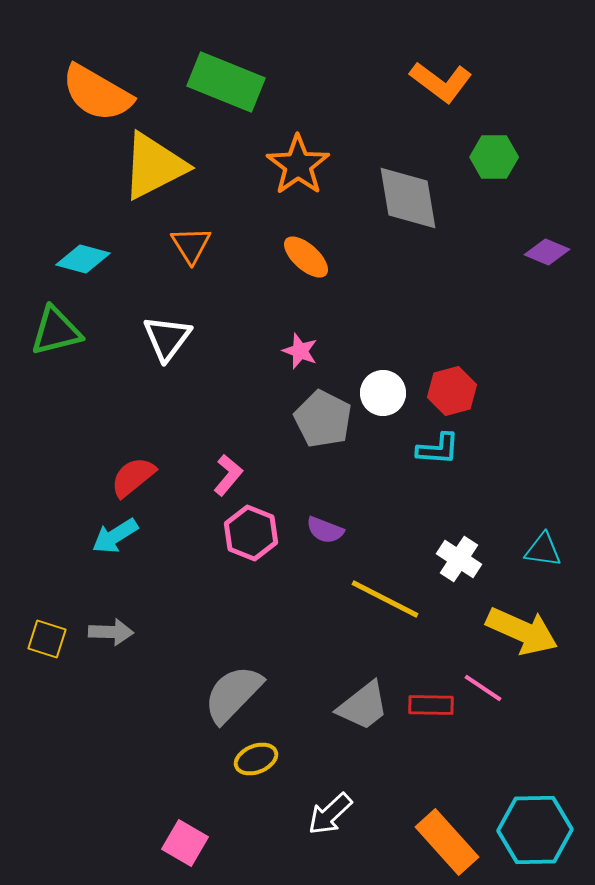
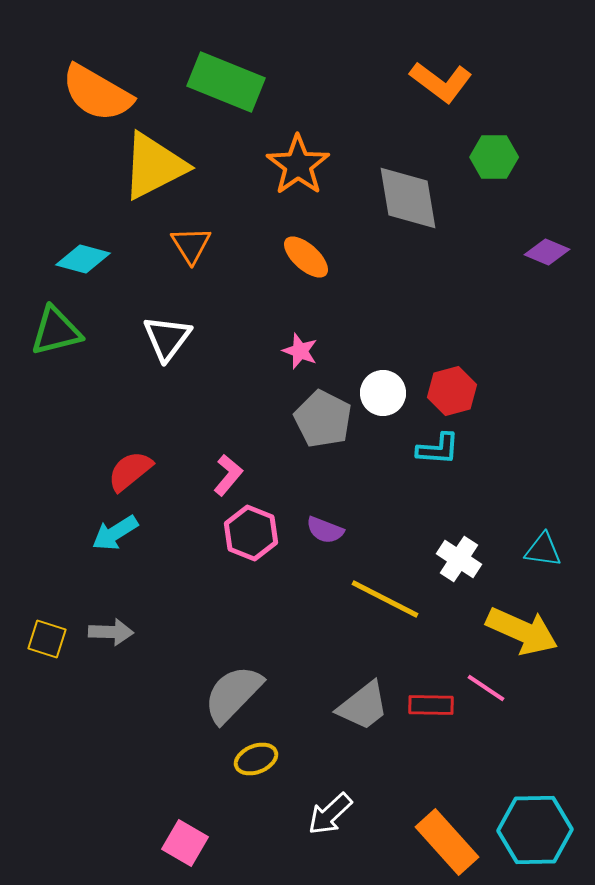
red semicircle: moved 3 px left, 6 px up
cyan arrow: moved 3 px up
pink line: moved 3 px right
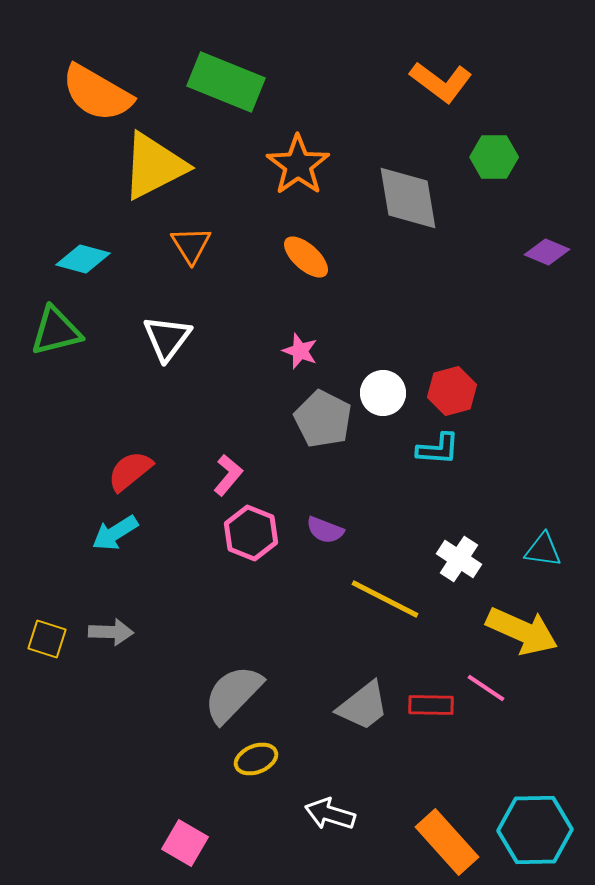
white arrow: rotated 60 degrees clockwise
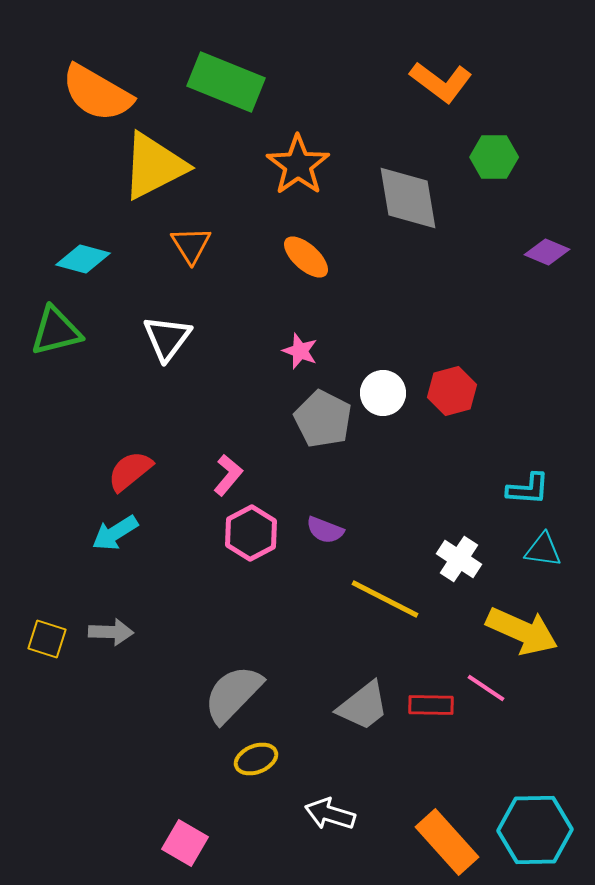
cyan L-shape: moved 90 px right, 40 px down
pink hexagon: rotated 10 degrees clockwise
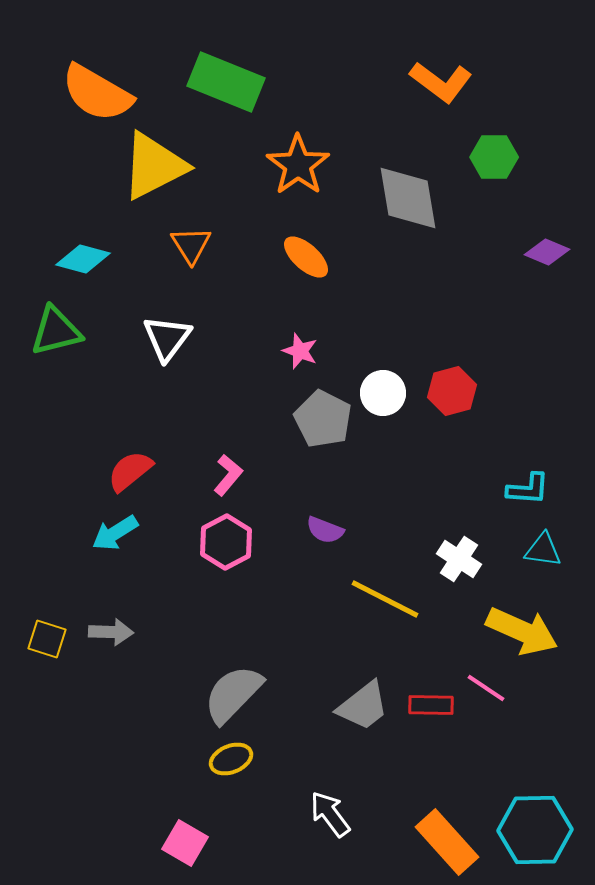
pink hexagon: moved 25 px left, 9 px down
yellow ellipse: moved 25 px left
white arrow: rotated 36 degrees clockwise
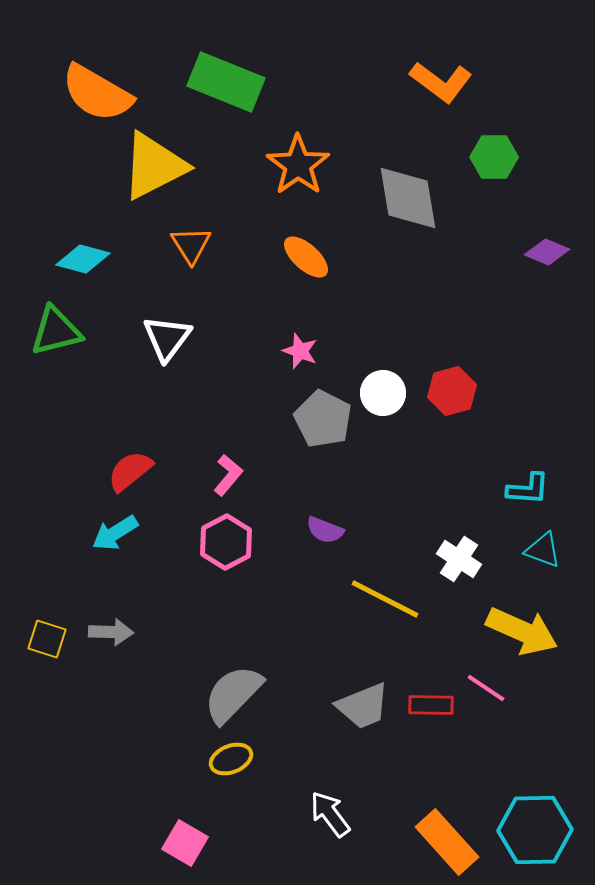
cyan triangle: rotated 12 degrees clockwise
gray trapezoid: rotated 16 degrees clockwise
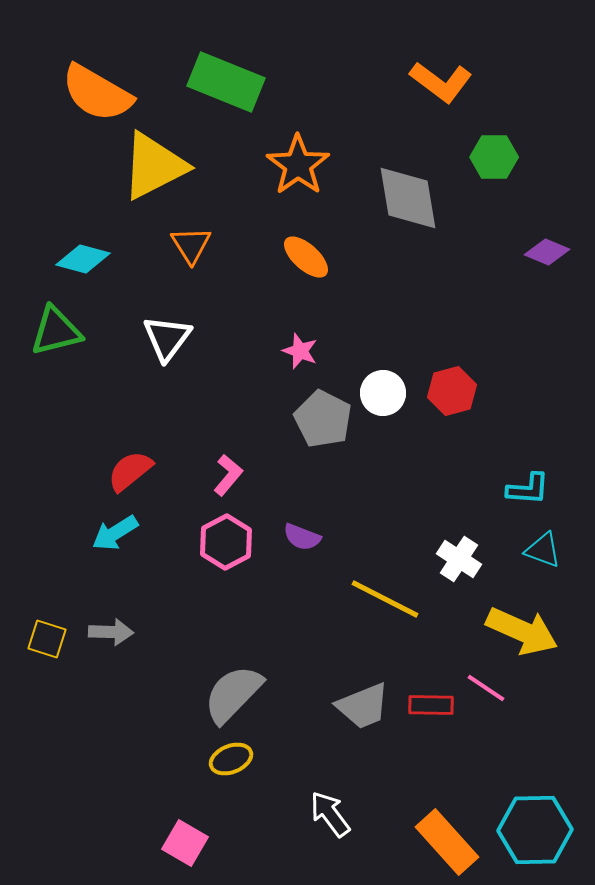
purple semicircle: moved 23 px left, 7 px down
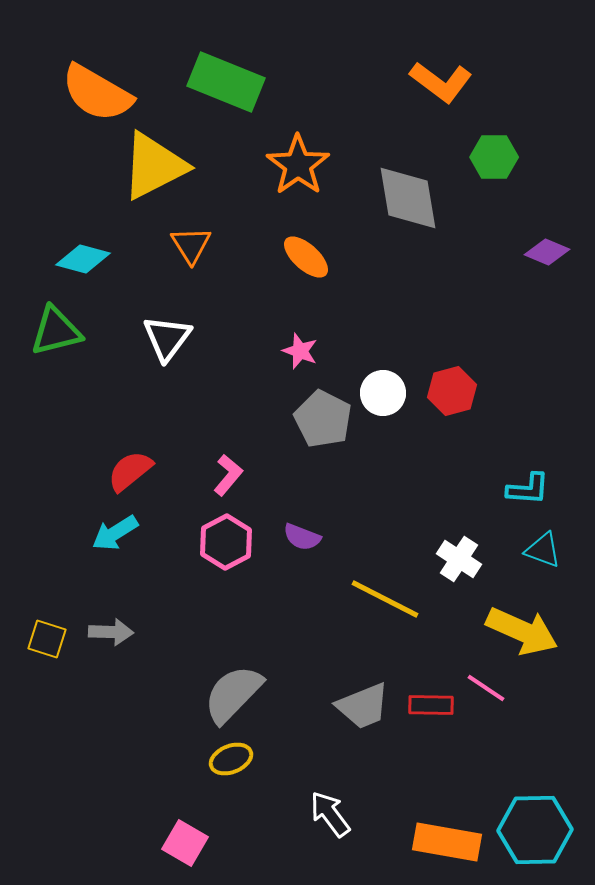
orange rectangle: rotated 38 degrees counterclockwise
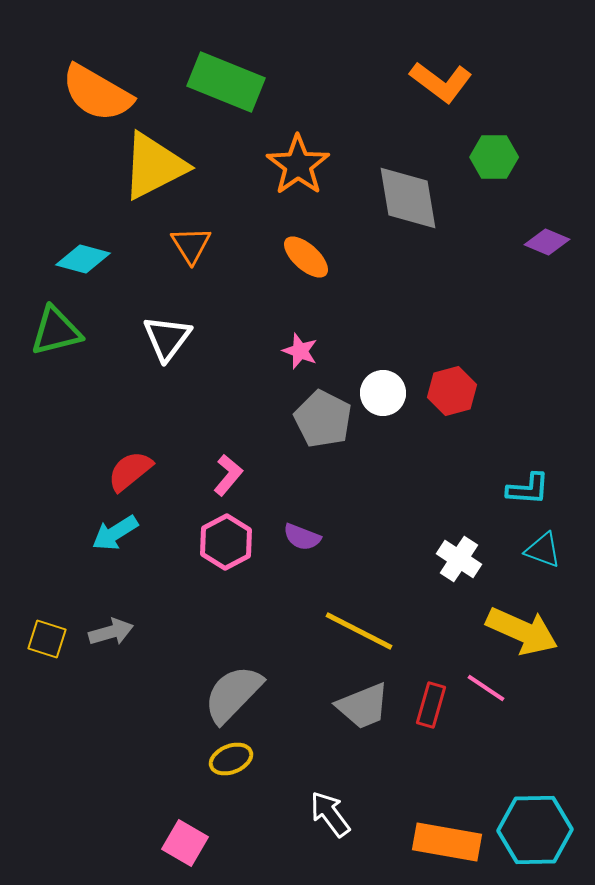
purple diamond: moved 10 px up
yellow line: moved 26 px left, 32 px down
gray arrow: rotated 18 degrees counterclockwise
red rectangle: rotated 75 degrees counterclockwise
